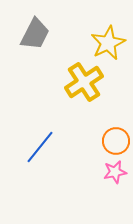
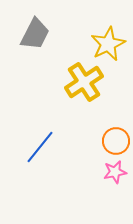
yellow star: moved 1 px down
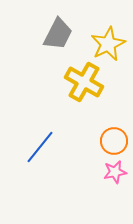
gray trapezoid: moved 23 px right
yellow cross: rotated 27 degrees counterclockwise
orange circle: moved 2 px left
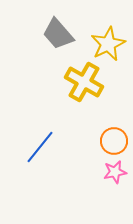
gray trapezoid: rotated 112 degrees clockwise
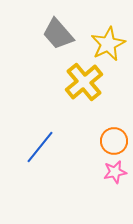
yellow cross: rotated 21 degrees clockwise
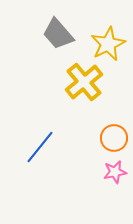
orange circle: moved 3 px up
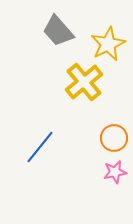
gray trapezoid: moved 3 px up
